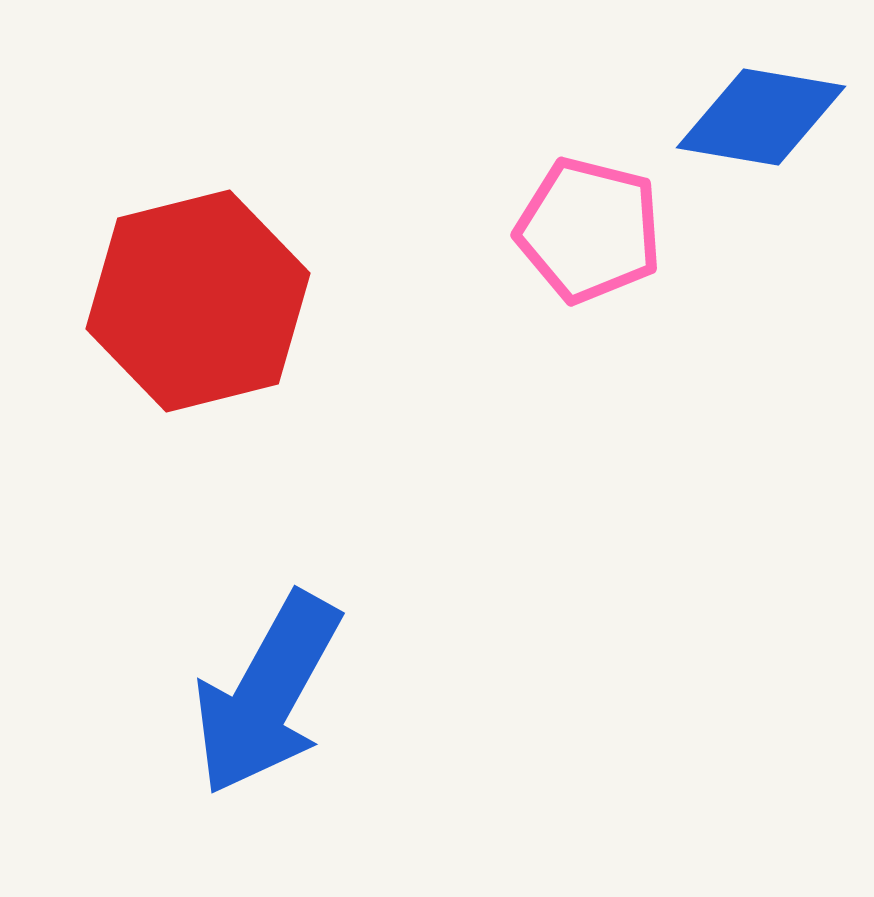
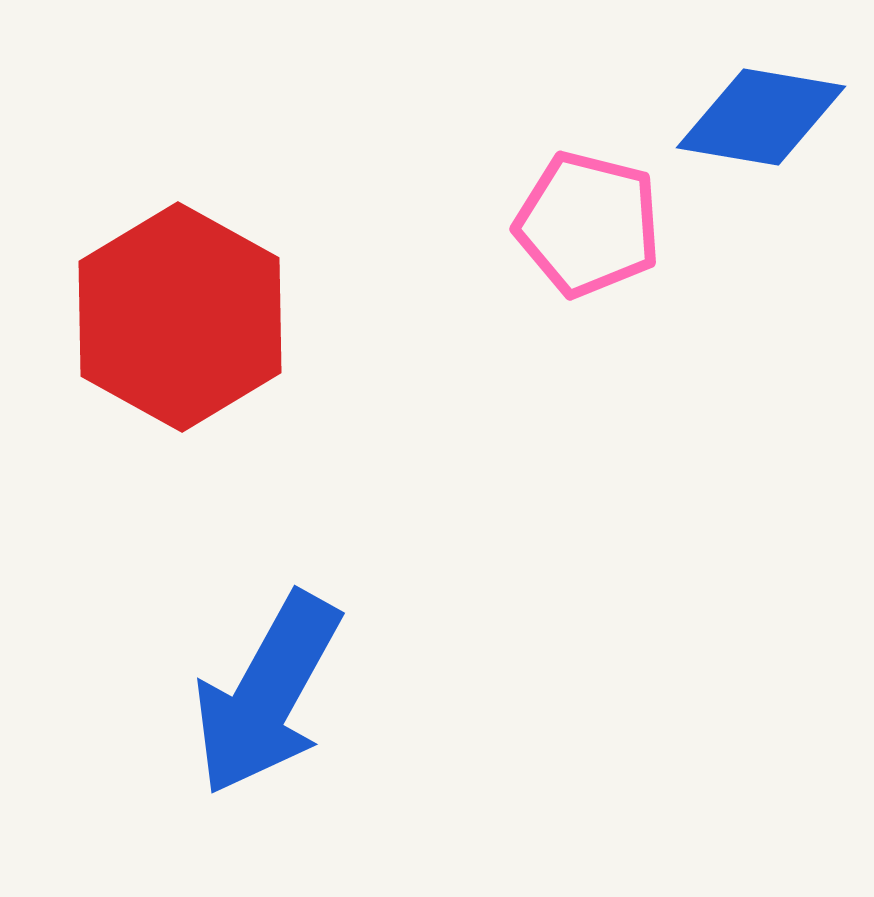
pink pentagon: moved 1 px left, 6 px up
red hexagon: moved 18 px left, 16 px down; rotated 17 degrees counterclockwise
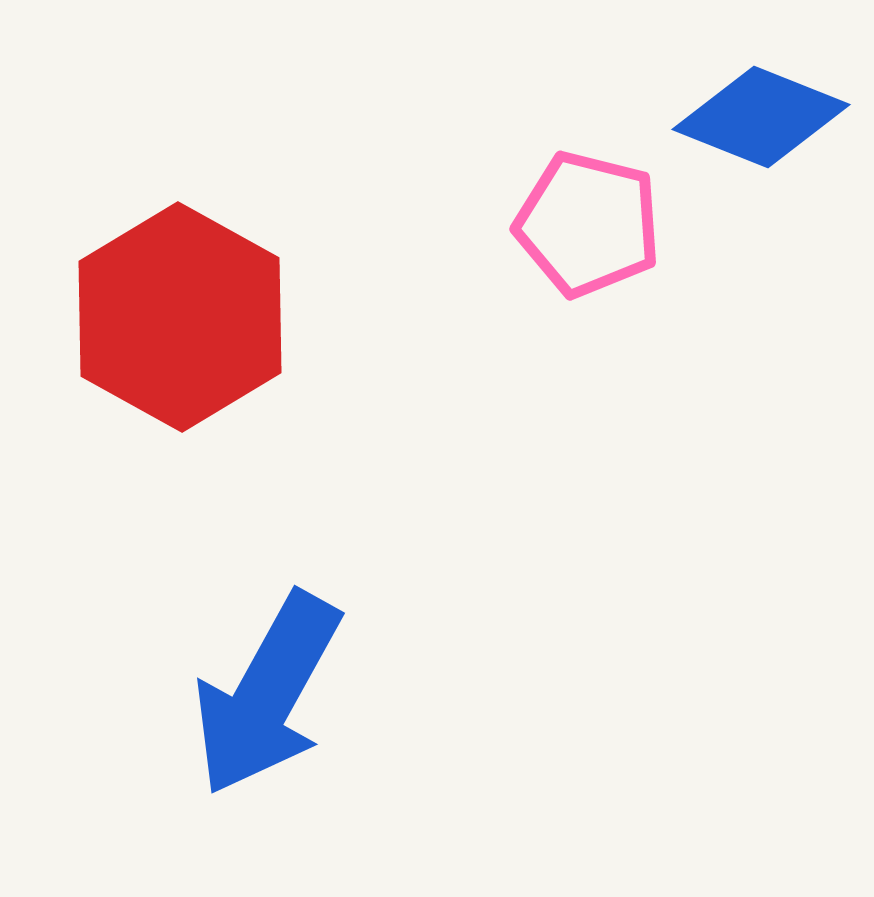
blue diamond: rotated 12 degrees clockwise
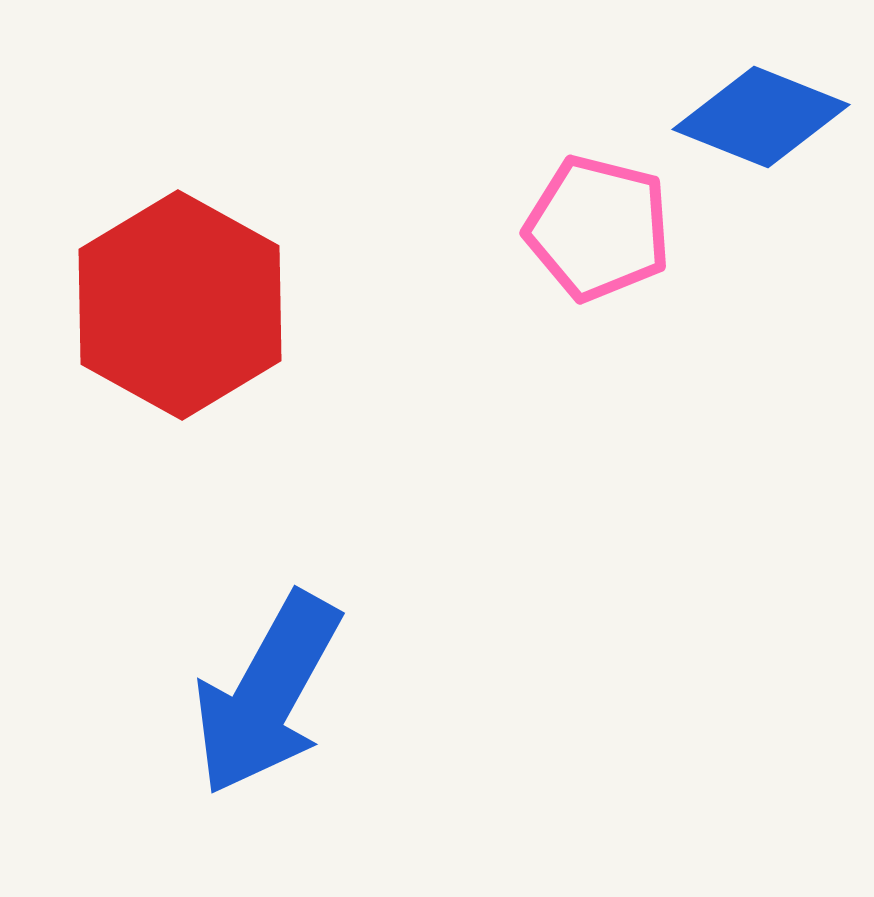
pink pentagon: moved 10 px right, 4 px down
red hexagon: moved 12 px up
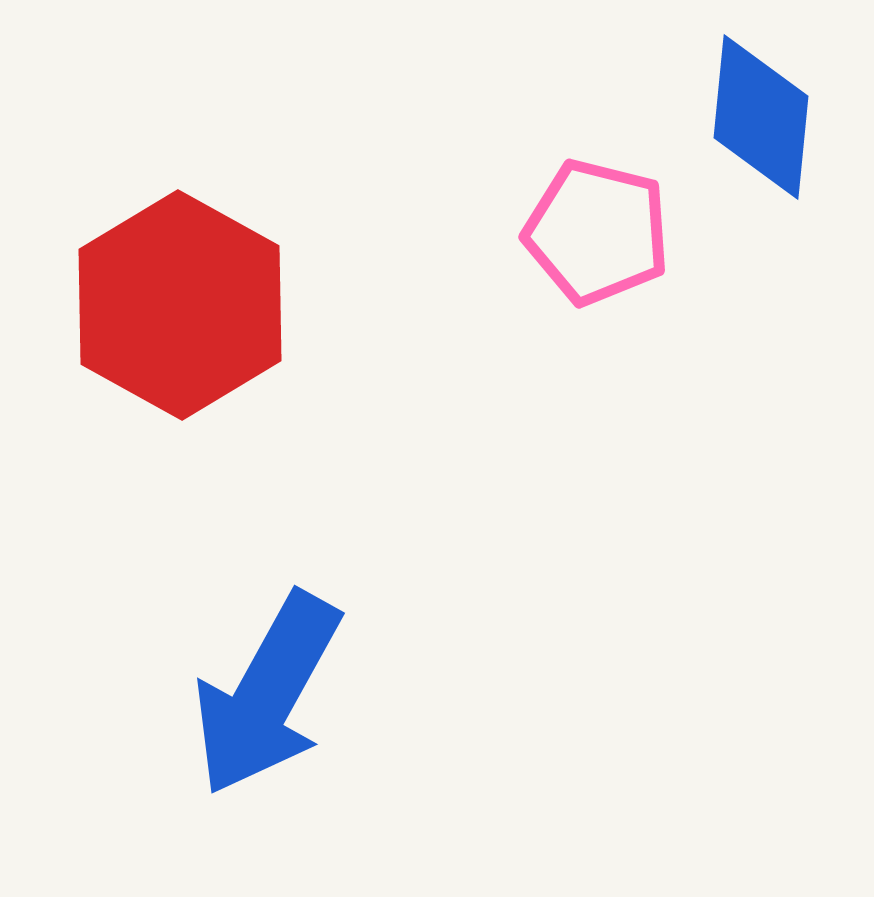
blue diamond: rotated 74 degrees clockwise
pink pentagon: moved 1 px left, 4 px down
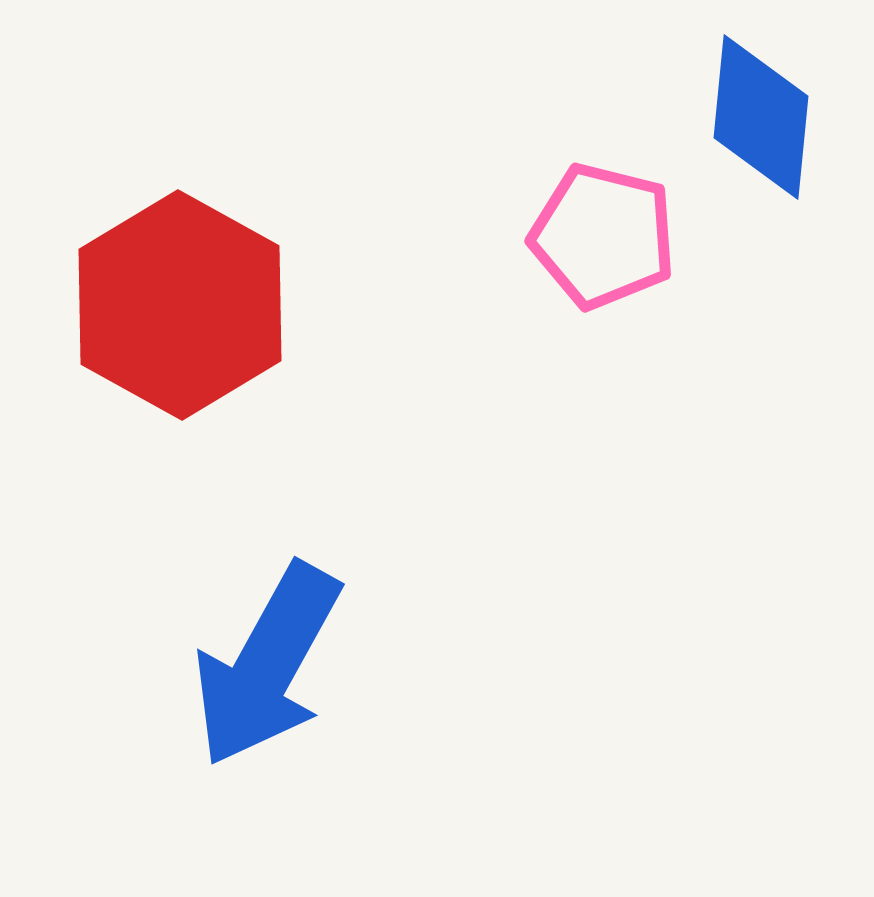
pink pentagon: moved 6 px right, 4 px down
blue arrow: moved 29 px up
